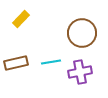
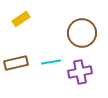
yellow rectangle: rotated 12 degrees clockwise
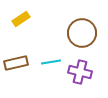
purple cross: rotated 25 degrees clockwise
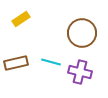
cyan line: rotated 24 degrees clockwise
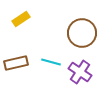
purple cross: rotated 20 degrees clockwise
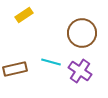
yellow rectangle: moved 3 px right, 4 px up
brown rectangle: moved 1 px left, 6 px down
purple cross: moved 1 px up
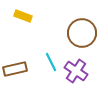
yellow rectangle: moved 1 px left, 1 px down; rotated 54 degrees clockwise
cyan line: rotated 48 degrees clockwise
purple cross: moved 4 px left
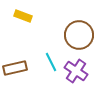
brown circle: moved 3 px left, 2 px down
brown rectangle: moved 1 px up
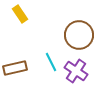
yellow rectangle: moved 3 px left, 2 px up; rotated 36 degrees clockwise
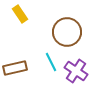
brown circle: moved 12 px left, 3 px up
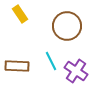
brown circle: moved 6 px up
cyan line: moved 1 px up
brown rectangle: moved 2 px right, 2 px up; rotated 15 degrees clockwise
